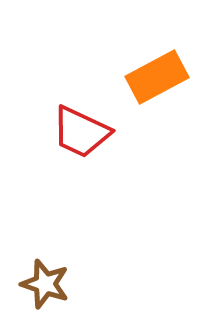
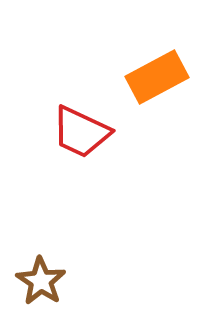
brown star: moved 4 px left, 3 px up; rotated 15 degrees clockwise
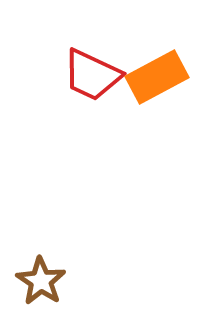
red trapezoid: moved 11 px right, 57 px up
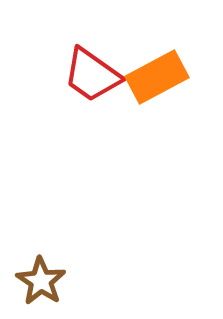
red trapezoid: rotated 10 degrees clockwise
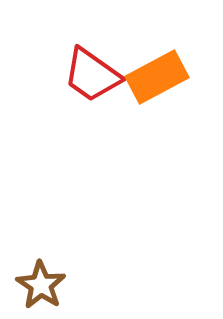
brown star: moved 4 px down
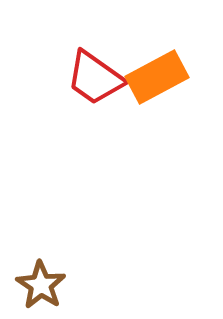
red trapezoid: moved 3 px right, 3 px down
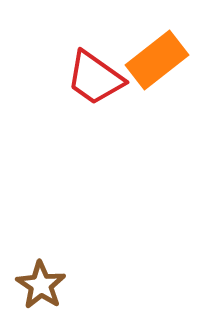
orange rectangle: moved 17 px up; rotated 10 degrees counterclockwise
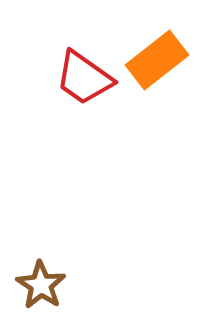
red trapezoid: moved 11 px left
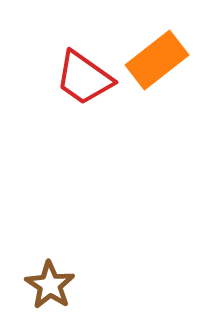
brown star: moved 9 px right
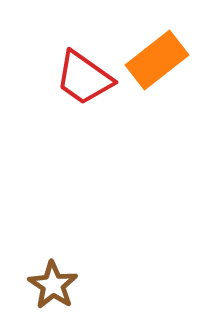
brown star: moved 3 px right
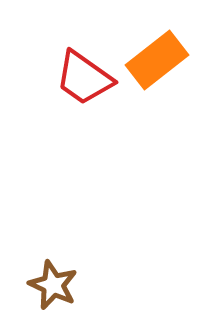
brown star: rotated 9 degrees counterclockwise
